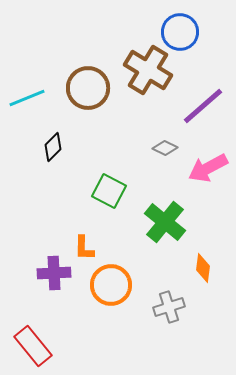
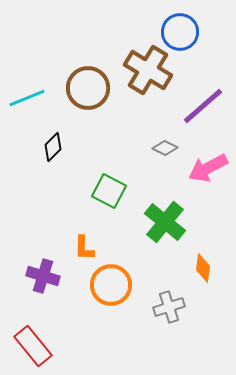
purple cross: moved 11 px left, 3 px down; rotated 20 degrees clockwise
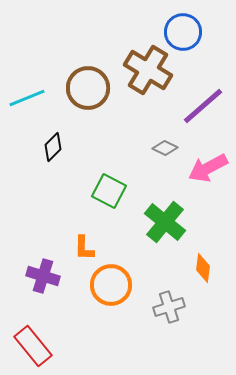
blue circle: moved 3 px right
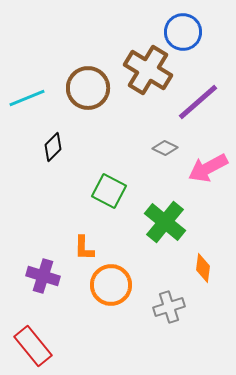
purple line: moved 5 px left, 4 px up
